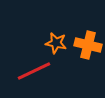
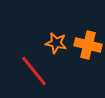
red line: rotated 76 degrees clockwise
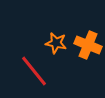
orange cross: rotated 8 degrees clockwise
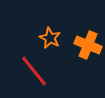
orange star: moved 6 px left, 5 px up; rotated 15 degrees clockwise
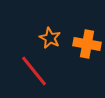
orange cross: moved 1 px left, 1 px up; rotated 12 degrees counterclockwise
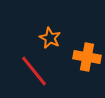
orange cross: moved 13 px down
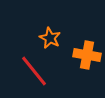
orange cross: moved 2 px up
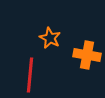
red line: moved 4 px left, 4 px down; rotated 44 degrees clockwise
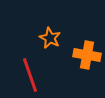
red line: rotated 24 degrees counterclockwise
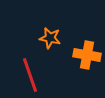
orange star: rotated 15 degrees counterclockwise
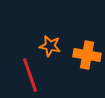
orange star: moved 8 px down
